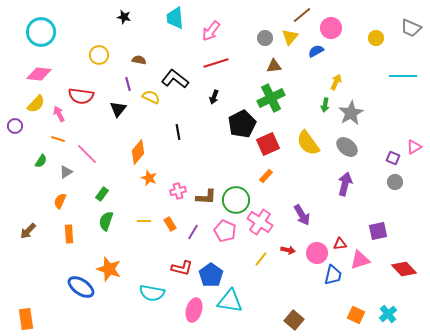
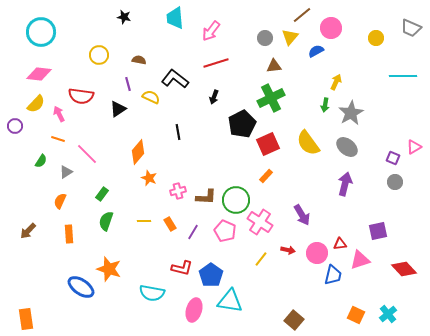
black triangle at (118, 109): rotated 18 degrees clockwise
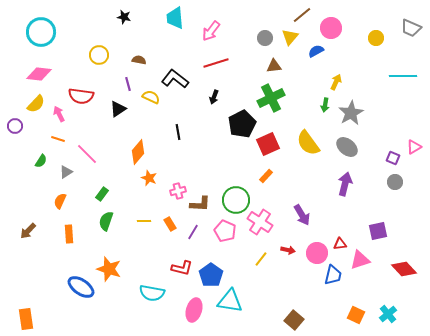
brown L-shape at (206, 197): moved 6 px left, 7 px down
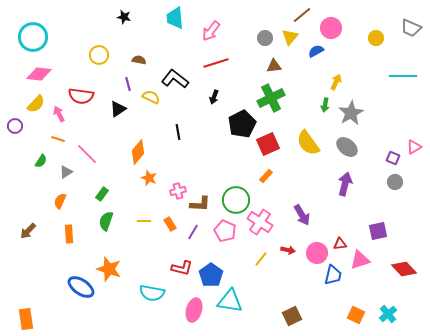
cyan circle at (41, 32): moved 8 px left, 5 px down
brown square at (294, 320): moved 2 px left, 4 px up; rotated 24 degrees clockwise
